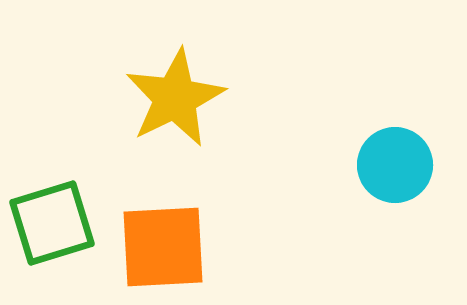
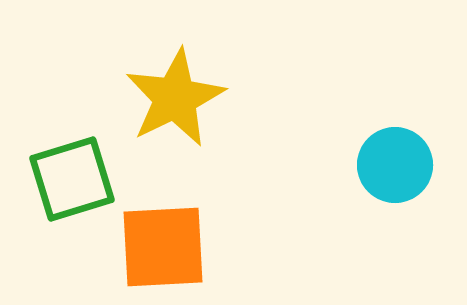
green square: moved 20 px right, 44 px up
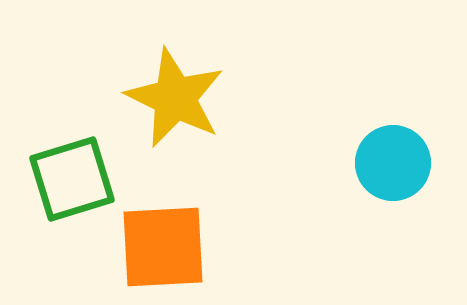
yellow star: rotated 20 degrees counterclockwise
cyan circle: moved 2 px left, 2 px up
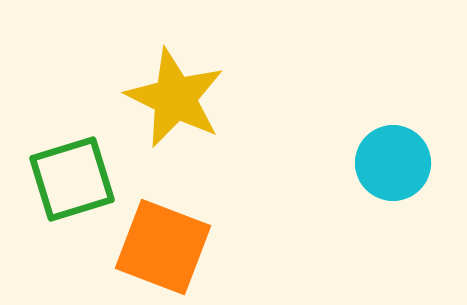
orange square: rotated 24 degrees clockwise
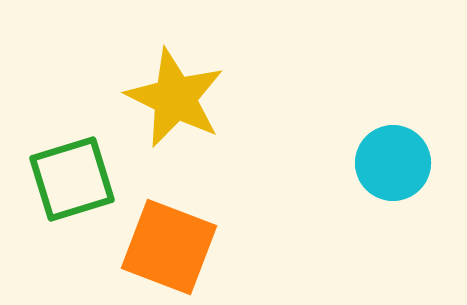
orange square: moved 6 px right
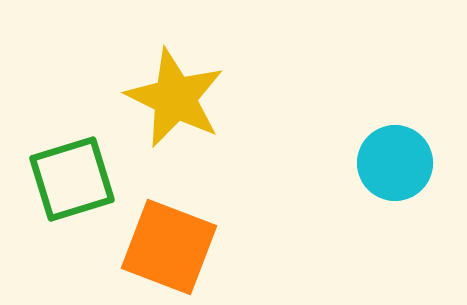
cyan circle: moved 2 px right
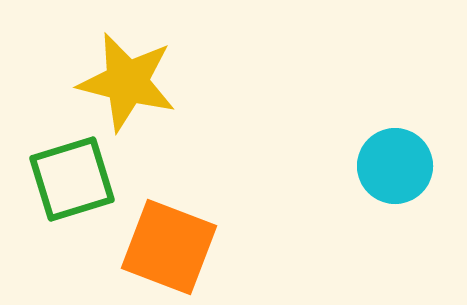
yellow star: moved 48 px left, 16 px up; rotated 12 degrees counterclockwise
cyan circle: moved 3 px down
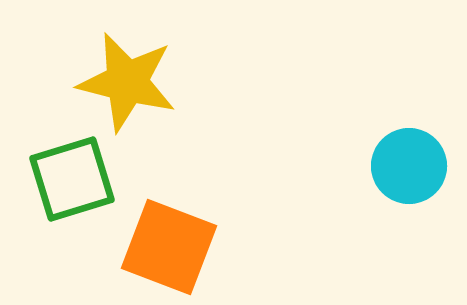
cyan circle: moved 14 px right
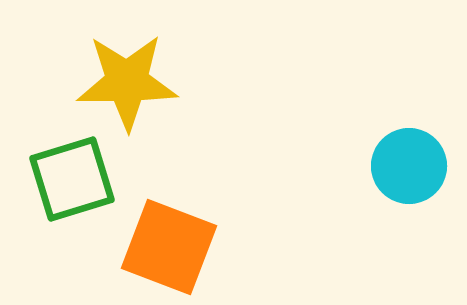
yellow star: rotated 14 degrees counterclockwise
